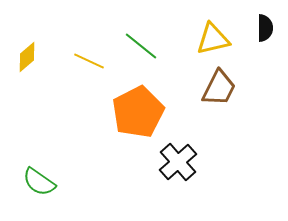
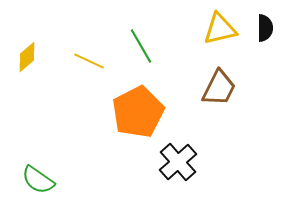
yellow triangle: moved 7 px right, 10 px up
green line: rotated 21 degrees clockwise
green semicircle: moved 1 px left, 2 px up
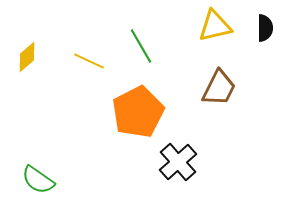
yellow triangle: moved 5 px left, 3 px up
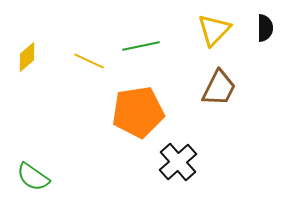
yellow triangle: moved 1 px left, 4 px down; rotated 33 degrees counterclockwise
green line: rotated 72 degrees counterclockwise
orange pentagon: rotated 18 degrees clockwise
green semicircle: moved 5 px left, 3 px up
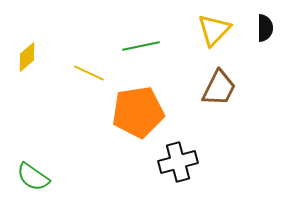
yellow line: moved 12 px down
black cross: rotated 27 degrees clockwise
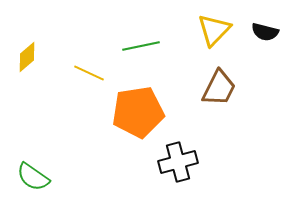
black semicircle: moved 4 px down; rotated 104 degrees clockwise
